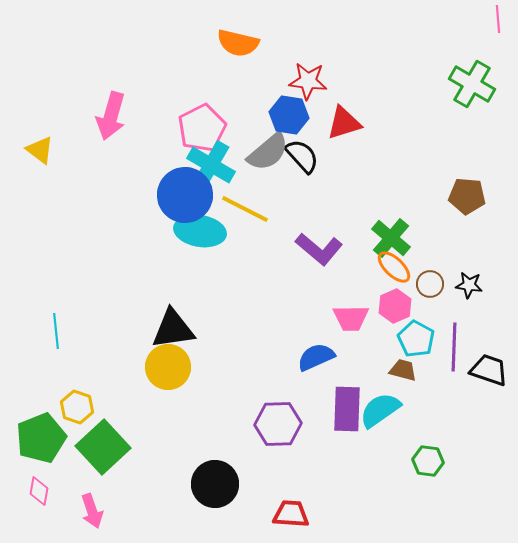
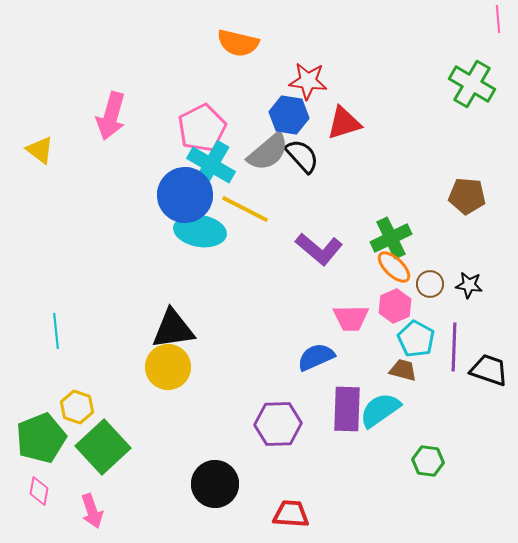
green cross at (391, 238): rotated 24 degrees clockwise
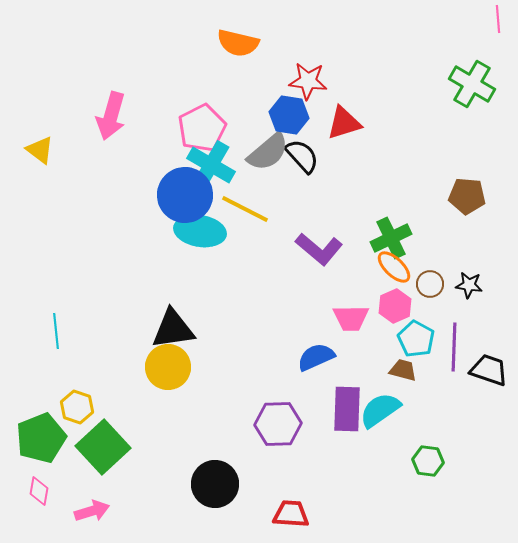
pink arrow at (92, 511): rotated 88 degrees counterclockwise
